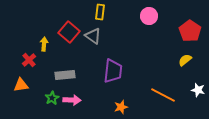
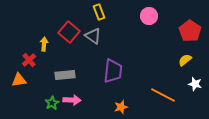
yellow rectangle: moved 1 px left; rotated 28 degrees counterclockwise
orange triangle: moved 2 px left, 5 px up
white star: moved 3 px left, 6 px up
green star: moved 5 px down
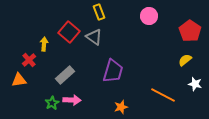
gray triangle: moved 1 px right, 1 px down
purple trapezoid: rotated 10 degrees clockwise
gray rectangle: rotated 36 degrees counterclockwise
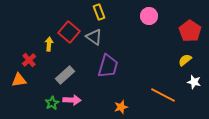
yellow arrow: moved 5 px right
purple trapezoid: moved 5 px left, 5 px up
white star: moved 1 px left, 2 px up
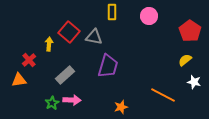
yellow rectangle: moved 13 px right; rotated 21 degrees clockwise
gray triangle: rotated 24 degrees counterclockwise
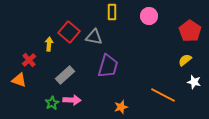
orange triangle: rotated 28 degrees clockwise
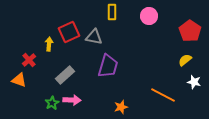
red square: rotated 25 degrees clockwise
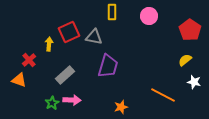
red pentagon: moved 1 px up
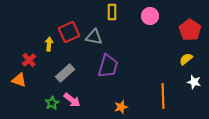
pink circle: moved 1 px right
yellow semicircle: moved 1 px right, 1 px up
gray rectangle: moved 2 px up
orange line: moved 1 px down; rotated 60 degrees clockwise
pink arrow: rotated 36 degrees clockwise
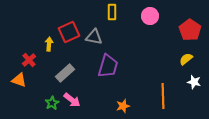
orange star: moved 2 px right, 1 px up
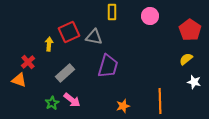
red cross: moved 1 px left, 2 px down
orange line: moved 3 px left, 5 px down
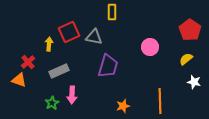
pink circle: moved 31 px down
gray rectangle: moved 6 px left, 2 px up; rotated 18 degrees clockwise
pink arrow: moved 5 px up; rotated 54 degrees clockwise
